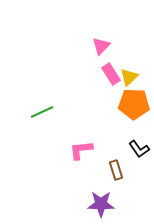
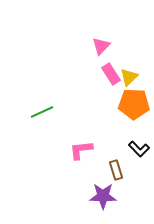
black L-shape: rotated 10 degrees counterclockwise
purple star: moved 2 px right, 8 px up
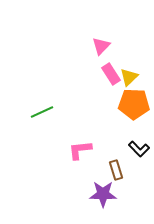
pink L-shape: moved 1 px left
purple star: moved 2 px up
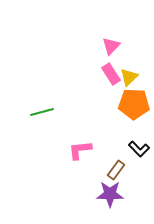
pink triangle: moved 10 px right
green line: rotated 10 degrees clockwise
brown rectangle: rotated 54 degrees clockwise
purple star: moved 7 px right
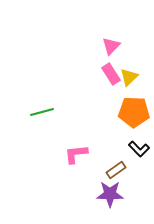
orange pentagon: moved 8 px down
pink L-shape: moved 4 px left, 4 px down
brown rectangle: rotated 18 degrees clockwise
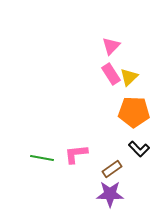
green line: moved 46 px down; rotated 25 degrees clockwise
brown rectangle: moved 4 px left, 1 px up
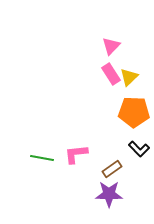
purple star: moved 1 px left
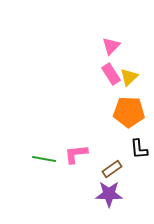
orange pentagon: moved 5 px left
black L-shape: rotated 40 degrees clockwise
green line: moved 2 px right, 1 px down
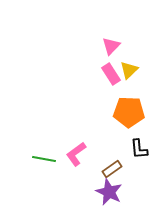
yellow triangle: moved 7 px up
pink L-shape: rotated 30 degrees counterclockwise
purple star: moved 2 px up; rotated 24 degrees clockwise
